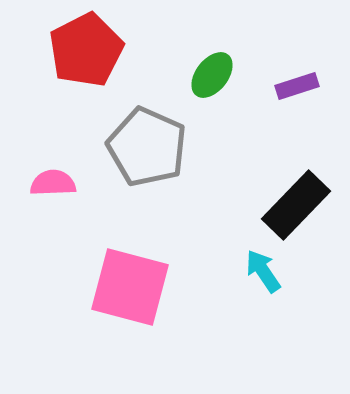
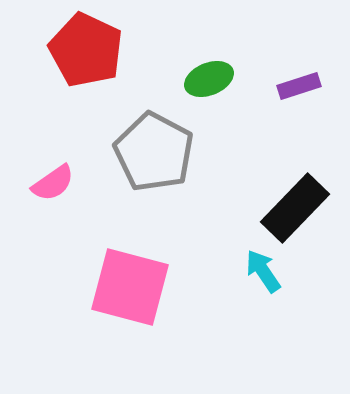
red pentagon: rotated 20 degrees counterclockwise
green ellipse: moved 3 px left, 4 px down; rotated 30 degrees clockwise
purple rectangle: moved 2 px right
gray pentagon: moved 7 px right, 5 px down; rotated 4 degrees clockwise
pink semicircle: rotated 147 degrees clockwise
black rectangle: moved 1 px left, 3 px down
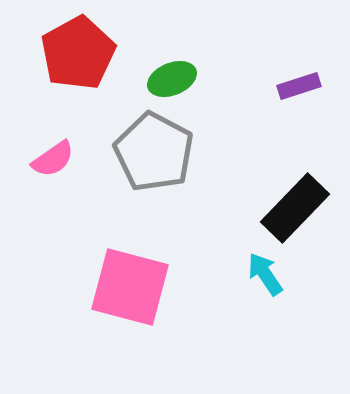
red pentagon: moved 8 px left, 3 px down; rotated 18 degrees clockwise
green ellipse: moved 37 px left
pink semicircle: moved 24 px up
cyan arrow: moved 2 px right, 3 px down
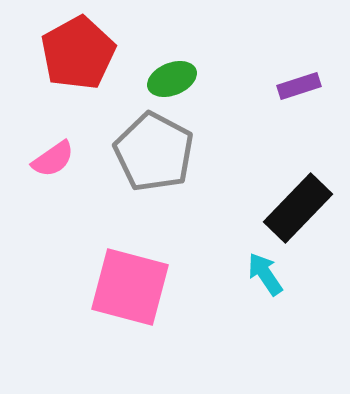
black rectangle: moved 3 px right
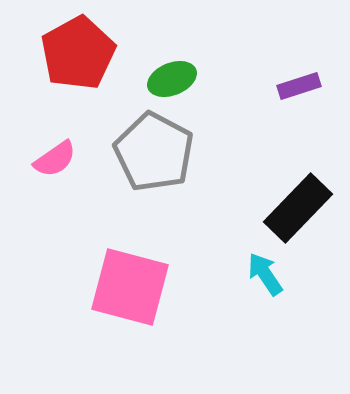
pink semicircle: moved 2 px right
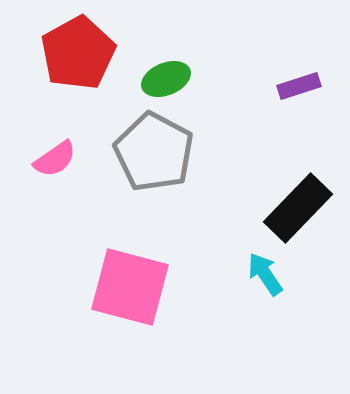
green ellipse: moved 6 px left
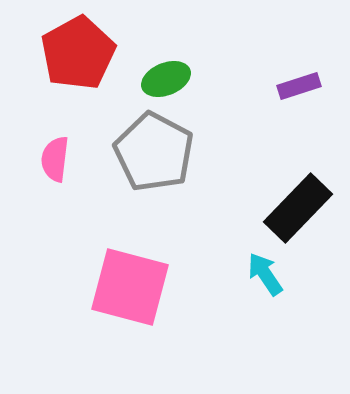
pink semicircle: rotated 132 degrees clockwise
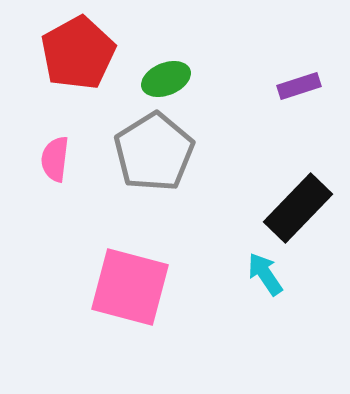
gray pentagon: rotated 12 degrees clockwise
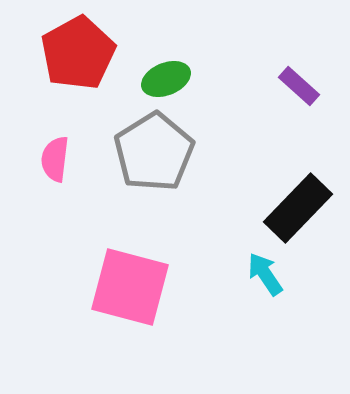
purple rectangle: rotated 60 degrees clockwise
